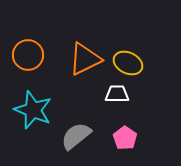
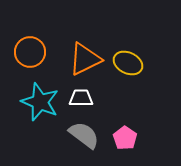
orange circle: moved 2 px right, 3 px up
white trapezoid: moved 36 px left, 4 px down
cyan star: moved 7 px right, 8 px up
gray semicircle: moved 8 px right, 1 px up; rotated 76 degrees clockwise
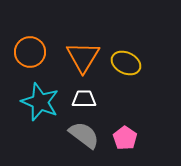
orange triangle: moved 2 px left, 2 px up; rotated 33 degrees counterclockwise
yellow ellipse: moved 2 px left
white trapezoid: moved 3 px right, 1 px down
